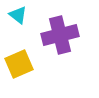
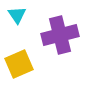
cyan triangle: moved 1 px left; rotated 18 degrees clockwise
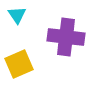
purple cross: moved 6 px right, 2 px down; rotated 21 degrees clockwise
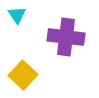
yellow square: moved 4 px right, 11 px down; rotated 24 degrees counterclockwise
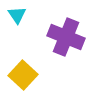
purple cross: rotated 15 degrees clockwise
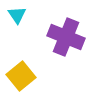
yellow square: moved 2 px left, 1 px down; rotated 8 degrees clockwise
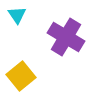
purple cross: rotated 9 degrees clockwise
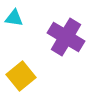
cyan triangle: moved 3 px left, 3 px down; rotated 48 degrees counterclockwise
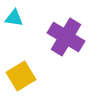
yellow square: rotated 8 degrees clockwise
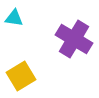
purple cross: moved 8 px right, 2 px down
